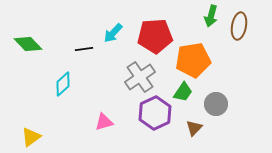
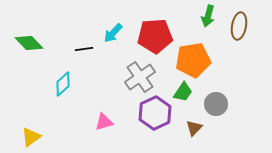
green arrow: moved 3 px left
green diamond: moved 1 px right, 1 px up
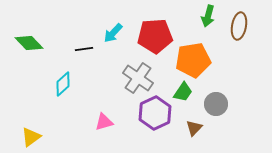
gray cross: moved 2 px left, 1 px down; rotated 20 degrees counterclockwise
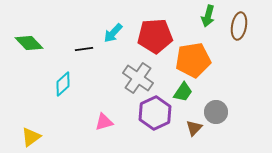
gray circle: moved 8 px down
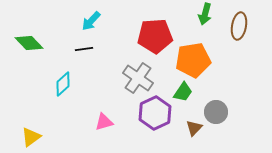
green arrow: moved 3 px left, 2 px up
cyan arrow: moved 22 px left, 12 px up
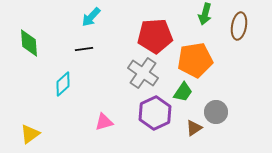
cyan arrow: moved 4 px up
green diamond: rotated 40 degrees clockwise
orange pentagon: moved 2 px right
gray cross: moved 5 px right, 5 px up
brown triangle: rotated 12 degrees clockwise
yellow triangle: moved 1 px left, 3 px up
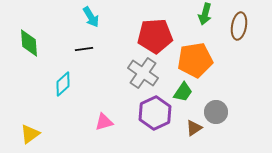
cyan arrow: rotated 75 degrees counterclockwise
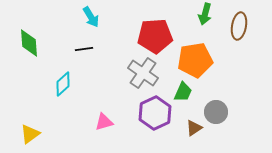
green trapezoid: rotated 10 degrees counterclockwise
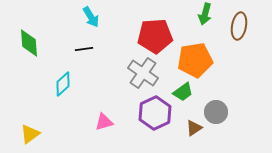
green trapezoid: rotated 30 degrees clockwise
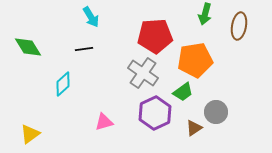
green diamond: moved 1 px left, 4 px down; rotated 28 degrees counterclockwise
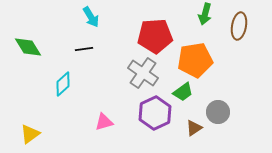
gray circle: moved 2 px right
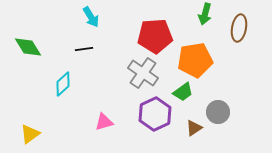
brown ellipse: moved 2 px down
purple hexagon: moved 1 px down
